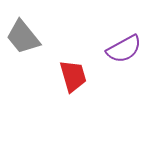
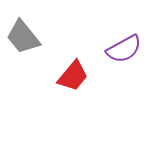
red trapezoid: rotated 56 degrees clockwise
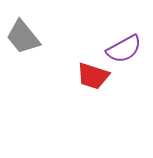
red trapezoid: moved 20 px right; rotated 68 degrees clockwise
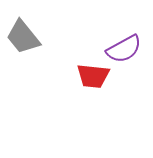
red trapezoid: rotated 12 degrees counterclockwise
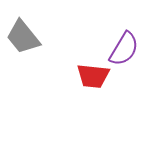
purple semicircle: rotated 30 degrees counterclockwise
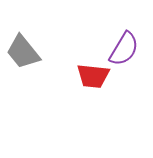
gray trapezoid: moved 15 px down
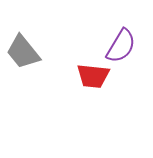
purple semicircle: moved 3 px left, 3 px up
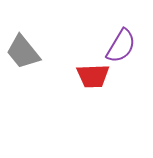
red trapezoid: rotated 8 degrees counterclockwise
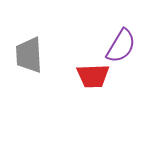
gray trapezoid: moved 6 px right, 3 px down; rotated 36 degrees clockwise
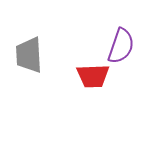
purple semicircle: rotated 12 degrees counterclockwise
